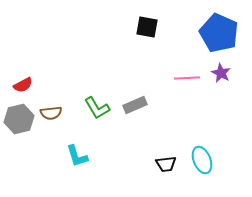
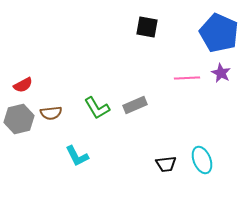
cyan L-shape: rotated 10 degrees counterclockwise
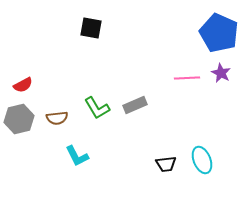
black square: moved 56 px left, 1 px down
brown semicircle: moved 6 px right, 5 px down
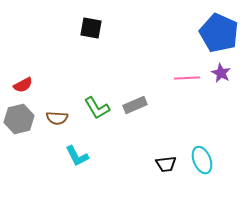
brown semicircle: rotated 10 degrees clockwise
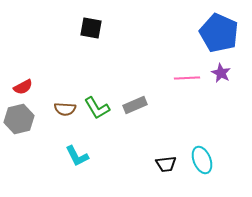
red semicircle: moved 2 px down
brown semicircle: moved 8 px right, 9 px up
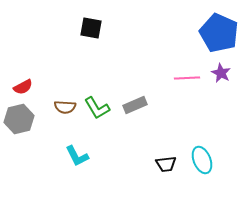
brown semicircle: moved 2 px up
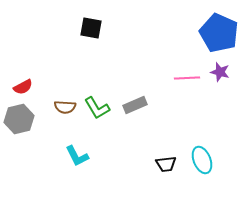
purple star: moved 1 px left, 1 px up; rotated 12 degrees counterclockwise
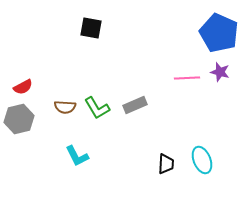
black trapezoid: rotated 80 degrees counterclockwise
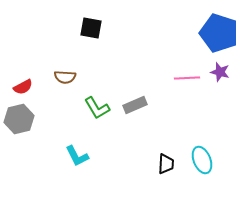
blue pentagon: rotated 6 degrees counterclockwise
brown semicircle: moved 30 px up
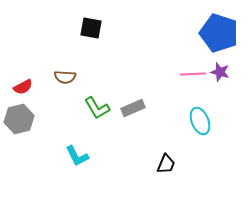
pink line: moved 6 px right, 4 px up
gray rectangle: moved 2 px left, 3 px down
cyan ellipse: moved 2 px left, 39 px up
black trapezoid: rotated 20 degrees clockwise
